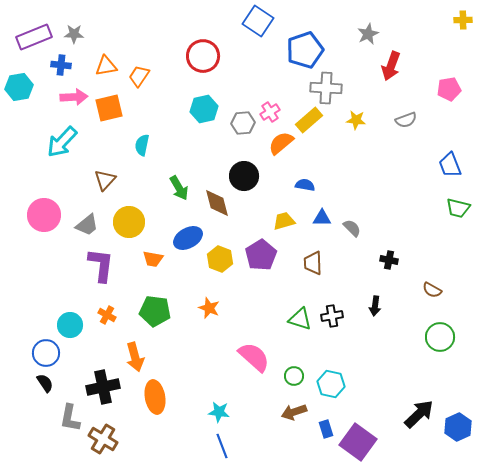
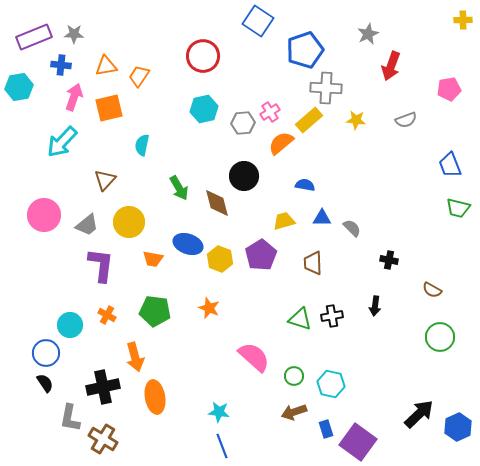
pink arrow at (74, 97): rotated 68 degrees counterclockwise
blue ellipse at (188, 238): moved 6 px down; rotated 48 degrees clockwise
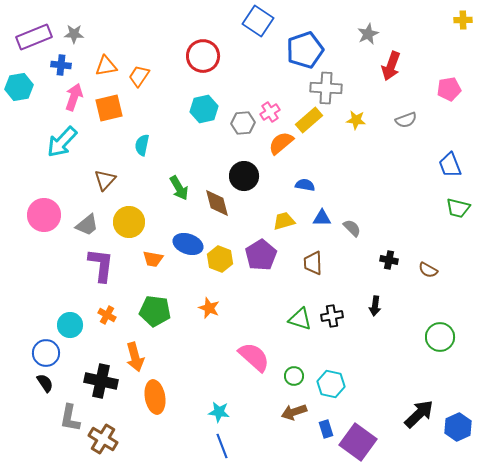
brown semicircle at (432, 290): moved 4 px left, 20 px up
black cross at (103, 387): moved 2 px left, 6 px up; rotated 24 degrees clockwise
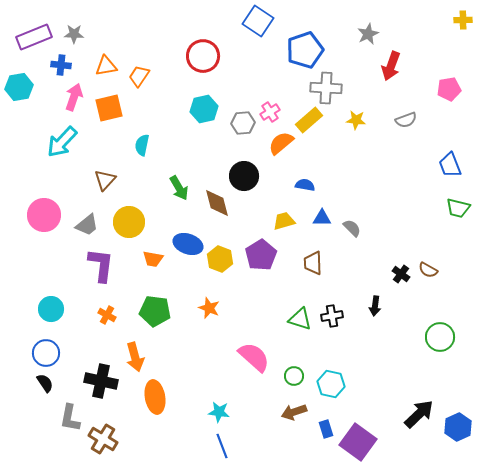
black cross at (389, 260): moved 12 px right, 14 px down; rotated 24 degrees clockwise
cyan circle at (70, 325): moved 19 px left, 16 px up
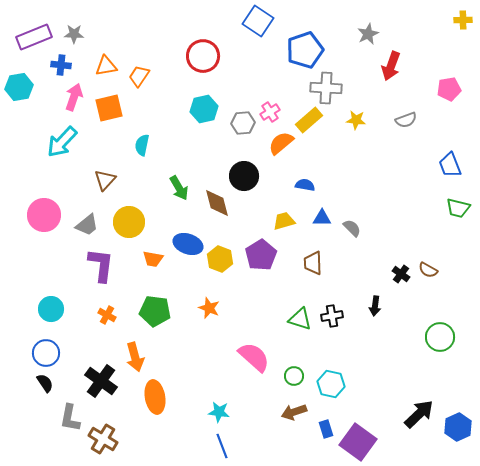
black cross at (101, 381): rotated 24 degrees clockwise
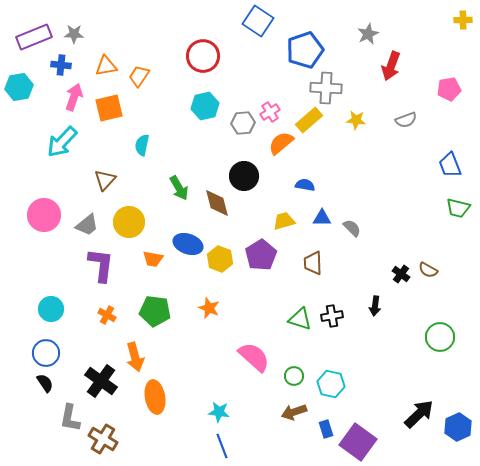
cyan hexagon at (204, 109): moved 1 px right, 3 px up
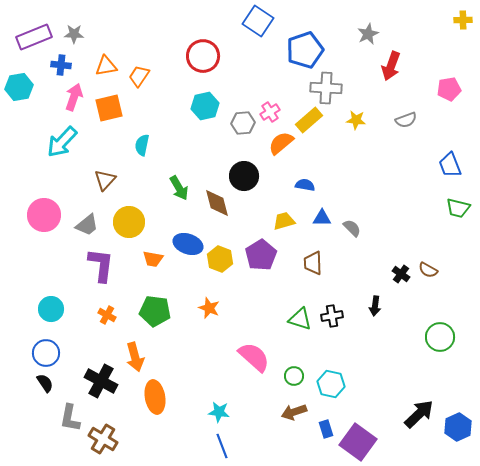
black cross at (101, 381): rotated 8 degrees counterclockwise
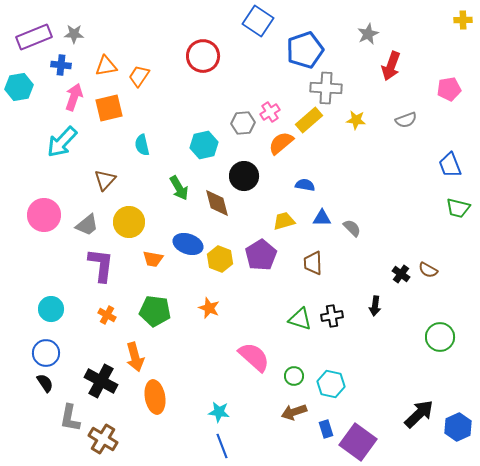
cyan hexagon at (205, 106): moved 1 px left, 39 px down
cyan semicircle at (142, 145): rotated 25 degrees counterclockwise
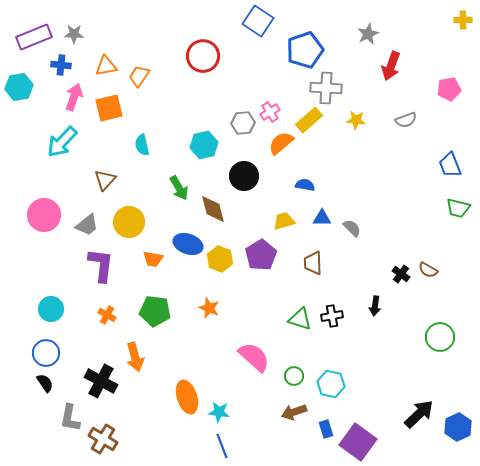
brown diamond at (217, 203): moved 4 px left, 6 px down
orange ellipse at (155, 397): moved 32 px right; rotated 8 degrees counterclockwise
